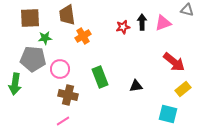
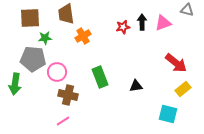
brown trapezoid: moved 1 px left, 1 px up
red arrow: moved 2 px right, 1 px down
pink circle: moved 3 px left, 3 px down
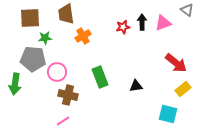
gray triangle: rotated 24 degrees clockwise
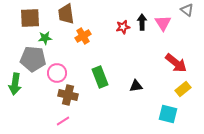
pink triangle: rotated 42 degrees counterclockwise
pink circle: moved 1 px down
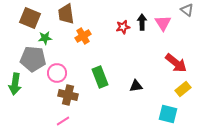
brown square: rotated 25 degrees clockwise
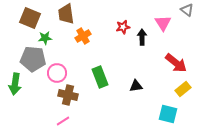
black arrow: moved 15 px down
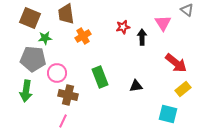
green arrow: moved 11 px right, 7 px down
pink line: rotated 32 degrees counterclockwise
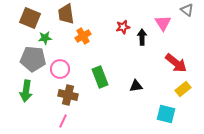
pink circle: moved 3 px right, 4 px up
cyan square: moved 2 px left
